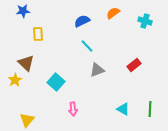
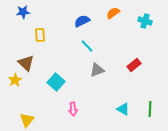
blue star: moved 1 px down
yellow rectangle: moved 2 px right, 1 px down
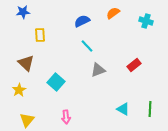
cyan cross: moved 1 px right
gray triangle: moved 1 px right
yellow star: moved 4 px right, 10 px down
pink arrow: moved 7 px left, 8 px down
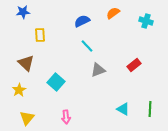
yellow triangle: moved 2 px up
